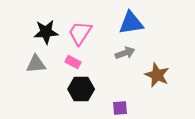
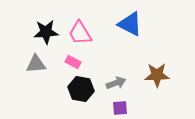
blue triangle: moved 1 px left, 1 px down; rotated 36 degrees clockwise
pink trapezoid: rotated 64 degrees counterclockwise
gray arrow: moved 9 px left, 30 px down
brown star: rotated 25 degrees counterclockwise
black hexagon: rotated 10 degrees clockwise
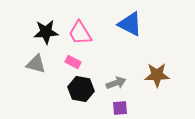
gray triangle: rotated 20 degrees clockwise
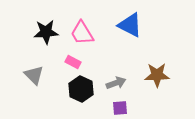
blue triangle: moved 1 px down
pink trapezoid: moved 2 px right
gray triangle: moved 2 px left, 11 px down; rotated 30 degrees clockwise
black hexagon: rotated 15 degrees clockwise
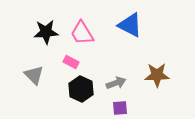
pink rectangle: moved 2 px left
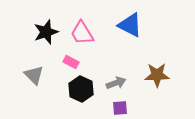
black star: rotated 15 degrees counterclockwise
